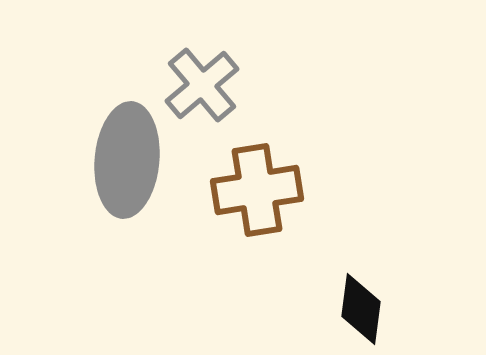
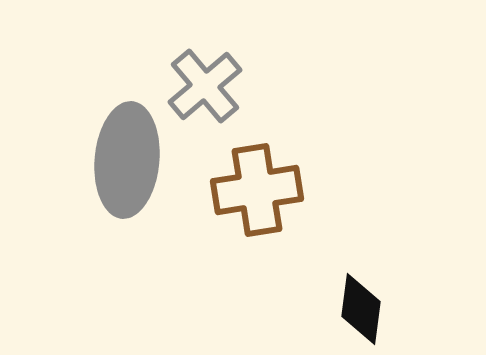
gray cross: moved 3 px right, 1 px down
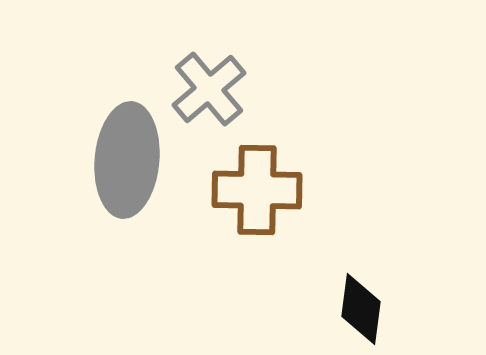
gray cross: moved 4 px right, 3 px down
brown cross: rotated 10 degrees clockwise
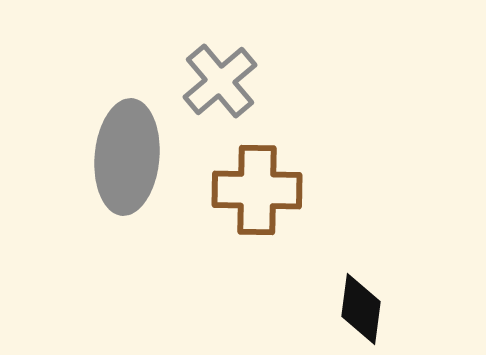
gray cross: moved 11 px right, 8 px up
gray ellipse: moved 3 px up
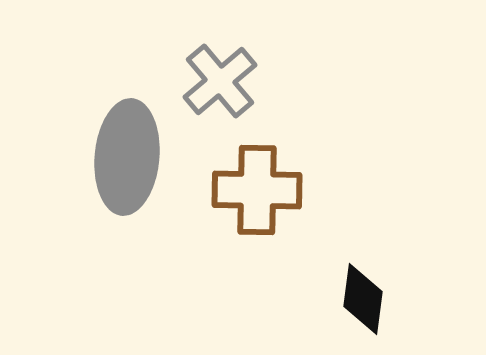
black diamond: moved 2 px right, 10 px up
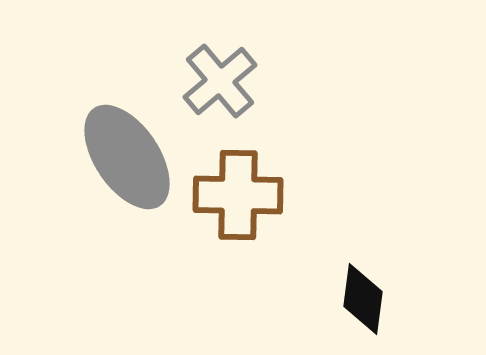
gray ellipse: rotated 39 degrees counterclockwise
brown cross: moved 19 px left, 5 px down
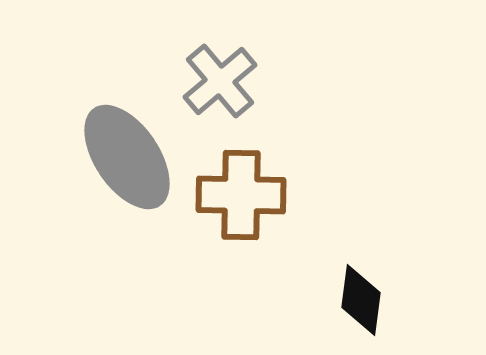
brown cross: moved 3 px right
black diamond: moved 2 px left, 1 px down
